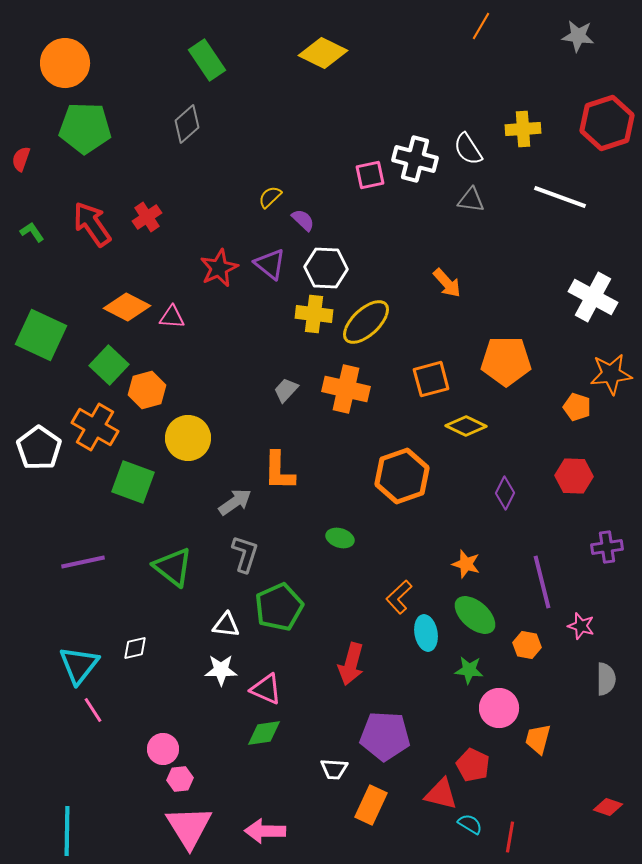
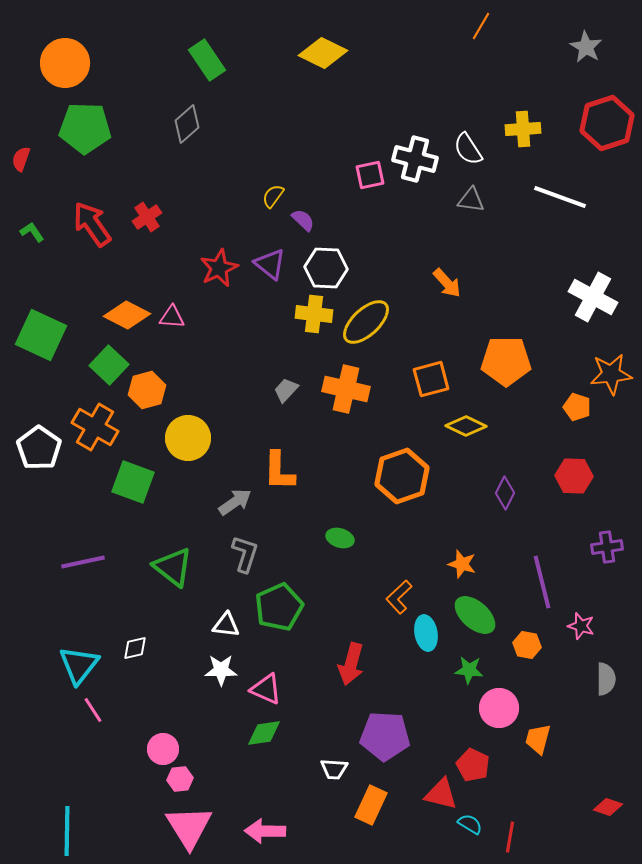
gray star at (578, 36): moved 8 px right, 11 px down; rotated 24 degrees clockwise
yellow semicircle at (270, 197): moved 3 px right, 1 px up; rotated 10 degrees counterclockwise
orange diamond at (127, 307): moved 8 px down
orange star at (466, 564): moved 4 px left
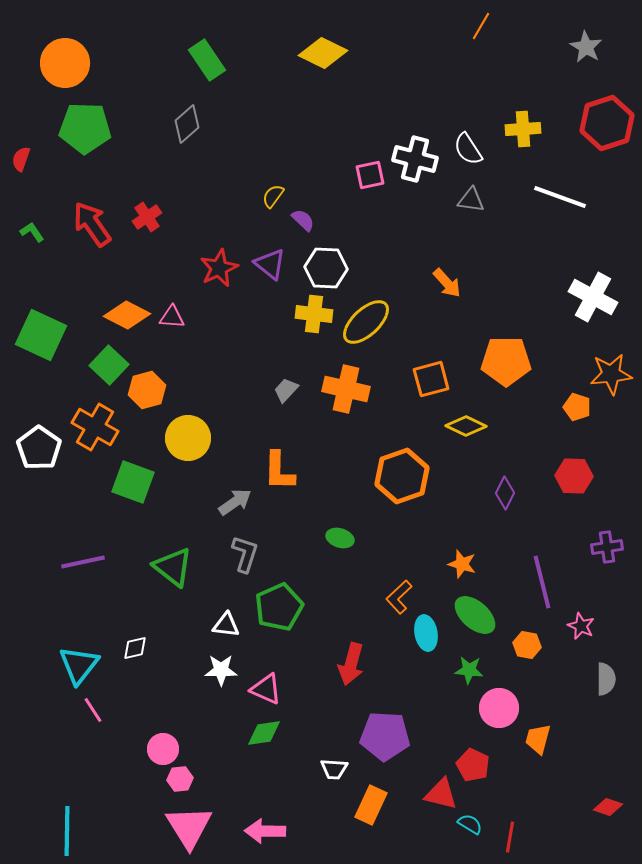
pink star at (581, 626): rotated 8 degrees clockwise
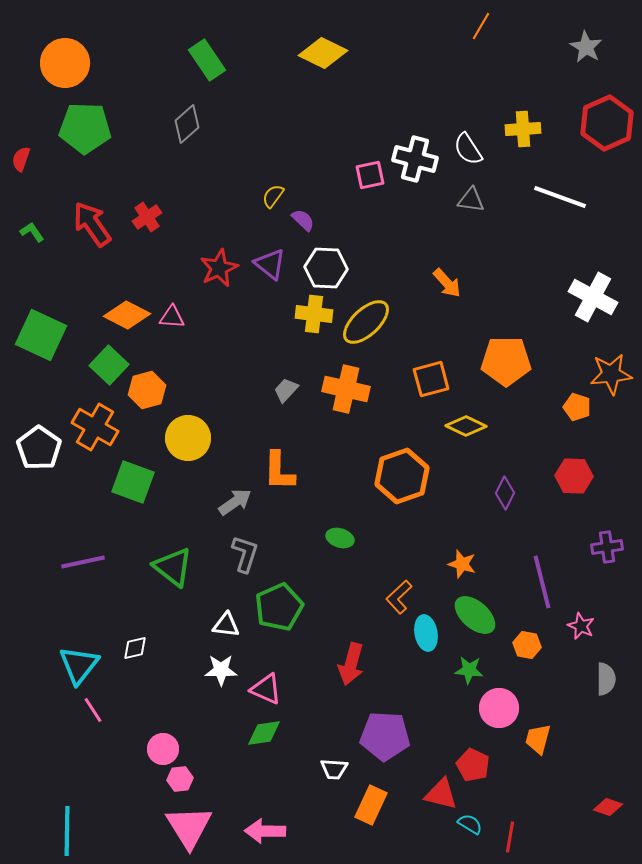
red hexagon at (607, 123): rotated 6 degrees counterclockwise
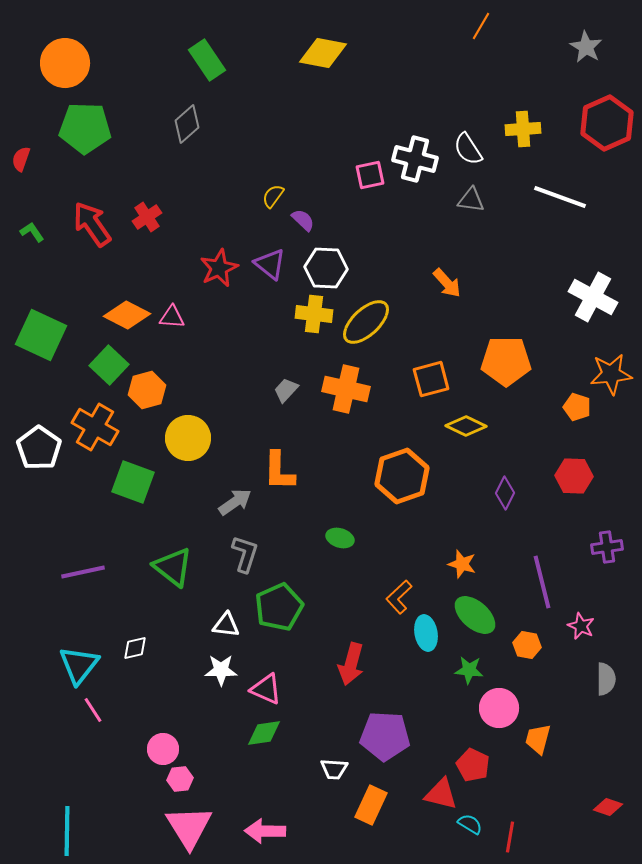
yellow diamond at (323, 53): rotated 15 degrees counterclockwise
purple line at (83, 562): moved 10 px down
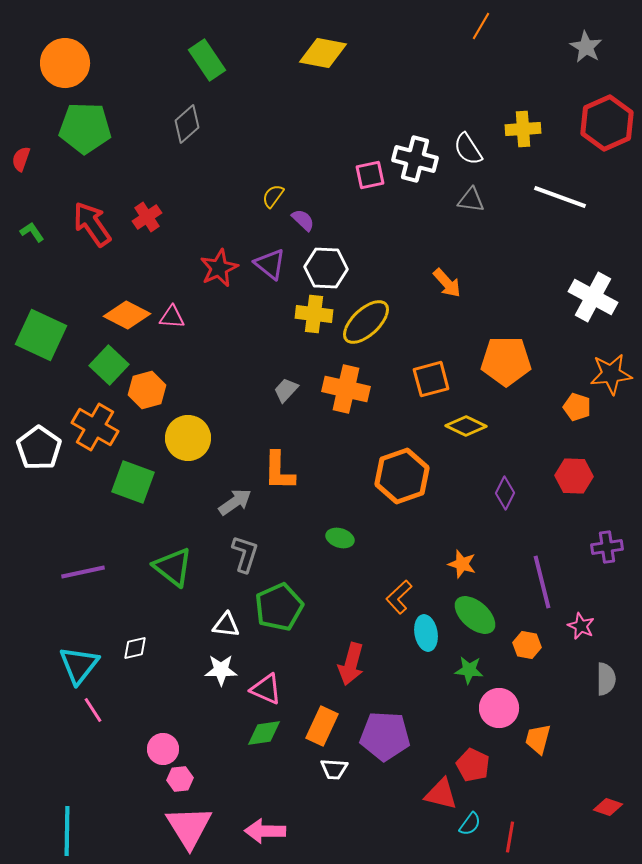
orange rectangle at (371, 805): moved 49 px left, 79 px up
cyan semicircle at (470, 824): rotated 95 degrees clockwise
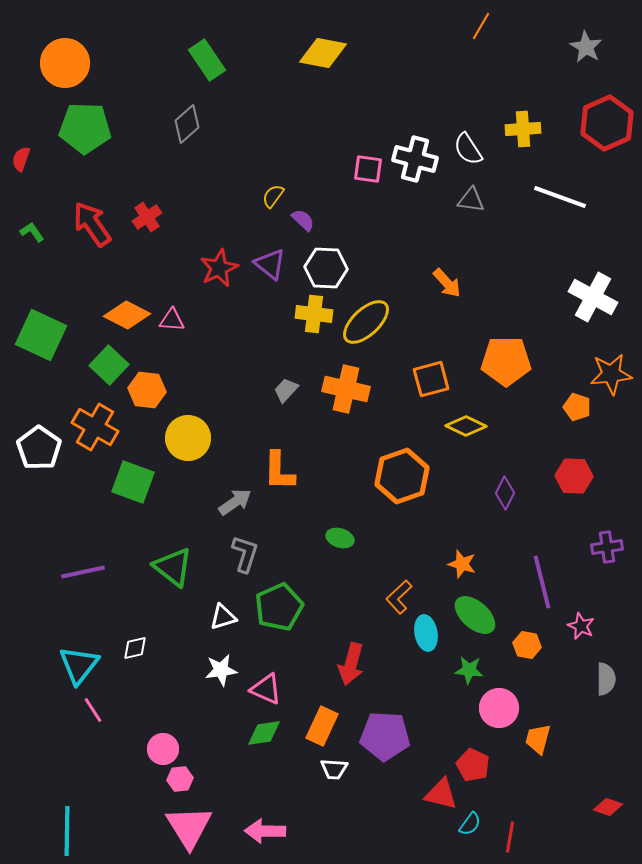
pink square at (370, 175): moved 2 px left, 6 px up; rotated 20 degrees clockwise
pink triangle at (172, 317): moved 3 px down
orange hexagon at (147, 390): rotated 21 degrees clockwise
white triangle at (226, 625): moved 3 px left, 8 px up; rotated 24 degrees counterclockwise
white star at (221, 670): rotated 8 degrees counterclockwise
